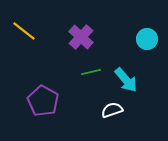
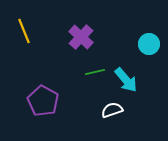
yellow line: rotated 30 degrees clockwise
cyan circle: moved 2 px right, 5 px down
green line: moved 4 px right
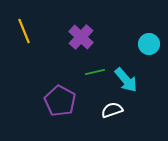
purple pentagon: moved 17 px right
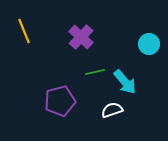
cyan arrow: moved 1 px left, 2 px down
purple pentagon: rotated 28 degrees clockwise
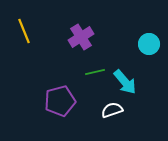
purple cross: rotated 15 degrees clockwise
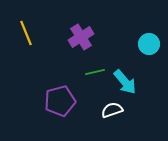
yellow line: moved 2 px right, 2 px down
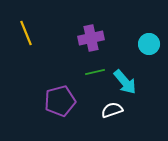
purple cross: moved 10 px right, 1 px down; rotated 20 degrees clockwise
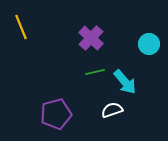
yellow line: moved 5 px left, 6 px up
purple cross: rotated 35 degrees counterclockwise
purple pentagon: moved 4 px left, 13 px down
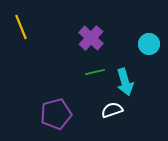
cyan arrow: rotated 24 degrees clockwise
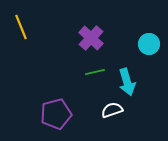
cyan arrow: moved 2 px right
